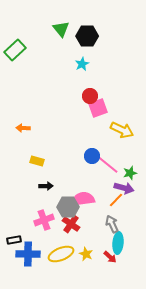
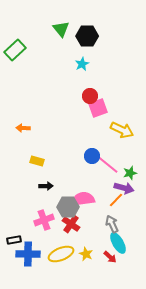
cyan ellipse: rotated 35 degrees counterclockwise
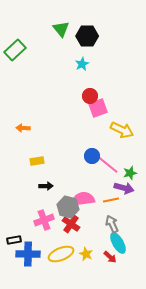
yellow rectangle: rotated 24 degrees counterclockwise
orange line: moved 5 px left; rotated 35 degrees clockwise
gray hexagon: rotated 15 degrees clockwise
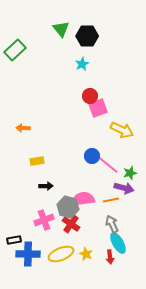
red arrow: rotated 40 degrees clockwise
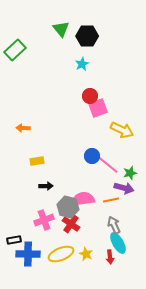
gray arrow: moved 2 px right, 1 px down
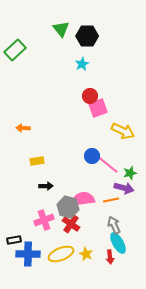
yellow arrow: moved 1 px right, 1 px down
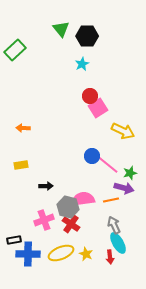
pink square: rotated 12 degrees counterclockwise
yellow rectangle: moved 16 px left, 4 px down
yellow ellipse: moved 1 px up
